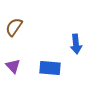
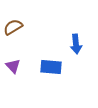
brown semicircle: moved 1 px left; rotated 24 degrees clockwise
blue rectangle: moved 1 px right, 1 px up
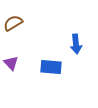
brown semicircle: moved 4 px up
purple triangle: moved 2 px left, 3 px up
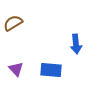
purple triangle: moved 5 px right, 6 px down
blue rectangle: moved 3 px down
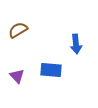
brown semicircle: moved 5 px right, 7 px down
purple triangle: moved 1 px right, 7 px down
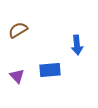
blue arrow: moved 1 px right, 1 px down
blue rectangle: moved 1 px left; rotated 10 degrees counterclockwise
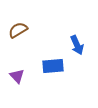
blue arrow: rotated 18 degrees counterclockwise
blue rectangle: moved 3 px right, 4 px up
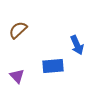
brown semicircle: rotated 12 degrees counterclockwise
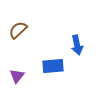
blue arrow: rotated 12 degrees clockwise
purple triangle: rotated 21 degrees clockwise
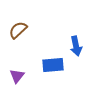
blue arrow: moved 1 px left, 1 px down
blue rectangle: moved 1 px up
